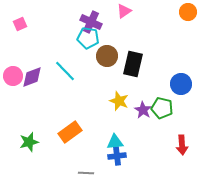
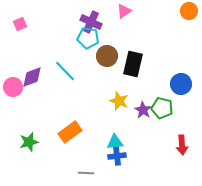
orange circle: moved 1 px right, 1 px up
pink circle: moved 11 px down
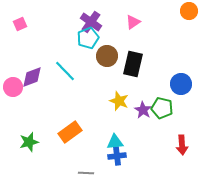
pink triangle: moved 9 px right, 11 px down
purple cross: rotated 10 degrees clockwise
cyan pentagon: rotated 30 degrees counterclockwise
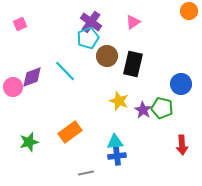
gray line: rotated 14 degrees counterclockwise
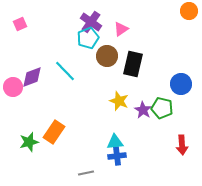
pink triangle: moved 12 px left, 7 px down
orange rectangle: moved 16 px left; rotated 20 degrees counterclockwise
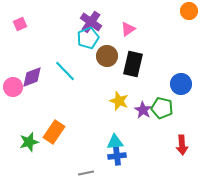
pink triangle: moved 7 px right
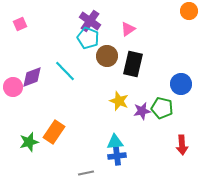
purple cross: moved 1 px left, 1 px up
cyan pentagon: rotated 30 degrees counterclockwise
purple star: moved 1 px left, 1 px down; rotated 30 degrees clockwise
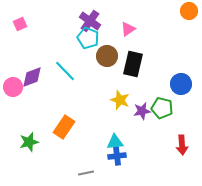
yellow star: moved 1 px right, 1 px up
orange rectangle: moved 10 px right, 5 px up
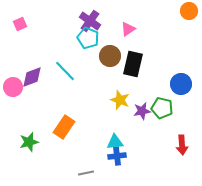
brown circle: moved 3 px right
